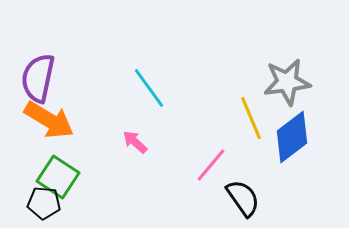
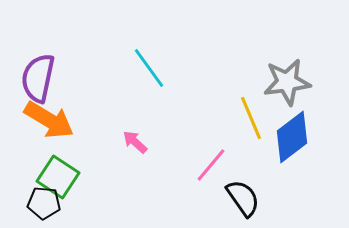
cyan line: moved 20 px up
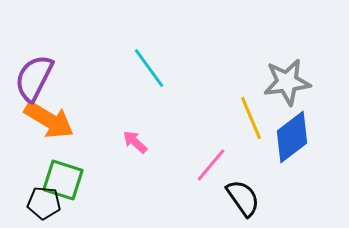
purple semicircle: moved 4 px left; rotated 15 degrees clockwise
green square: moved 5 px right, 3 px down; rotated 15 degrees counterclockwise
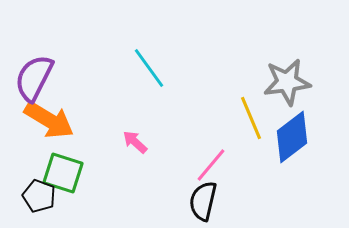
green square: moved 7 px up
black semicircle: moved 40 px left, 3 px down; rotated 132 degrees counterclockwise
black pentagon: moved 5 px left, 7 px up; rotated 16 degrees clockwise
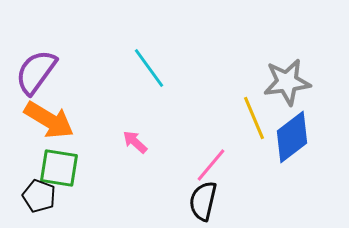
purple semicircle: moved 2 px right, 6 px up; rotated 9 degrees clockwise
yellow line: moved 3 px right
green square: moved 4 px left, 5 px up; rotated 9 degrees counterclockwise
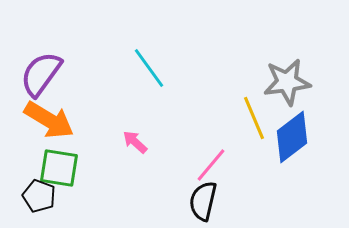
purple semicircle: moved 5 px right, 2 px down
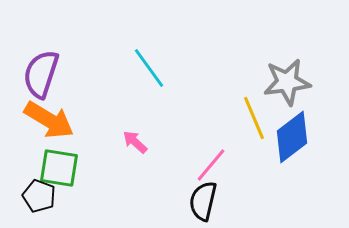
purple semicircle: rotated 18 degrees counterclockwise
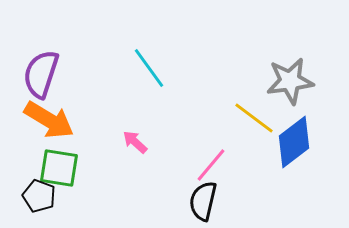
gray star: moved 3 px right, 1 px up
yellow line: rotated 30 degrees counterclockwise
blue diamond: moved 2 px right, 5 px down
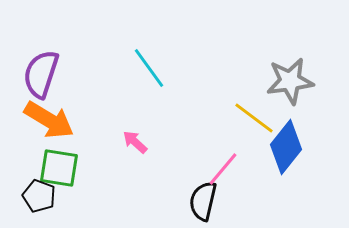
blue diamond: moved 8 px left, 5 px down; rotated 14 degrees counterclockwise
pink line: moved 12 px right, 4 px down
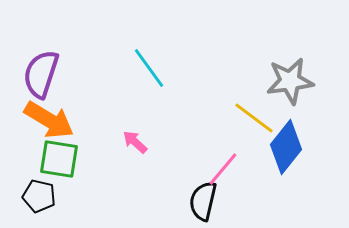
green square: moved 9 px up
black pentagon: rotated 8 degrees counterclockwise
